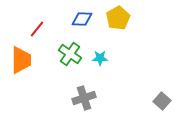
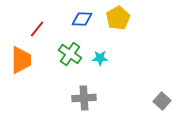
gray cross: rotated 15 degrees clockwise
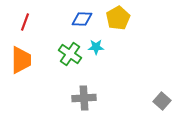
red line: moved 12 px left, 7 px up; rotated 18 degrees counterclockwise
cyan star: moved 4 px left, 11 px up
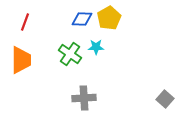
yellow pentagon: moved 9 px left
gray square: moved 3 px right, 2 px up
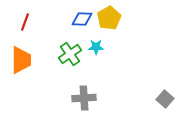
green cross: rotated 20 degrees clockwise
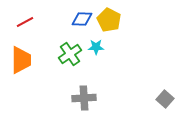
yellow pentagon: moved 2 px down; rotated 15 degrees counterclockwise
red line: rotated 42 degrees clockwise
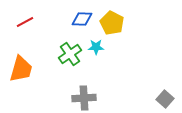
yellow pentagon: moved 3 px right, 3 px down
orange trapezoid: moved 9 px down; rotated 16 degrees clockwise
